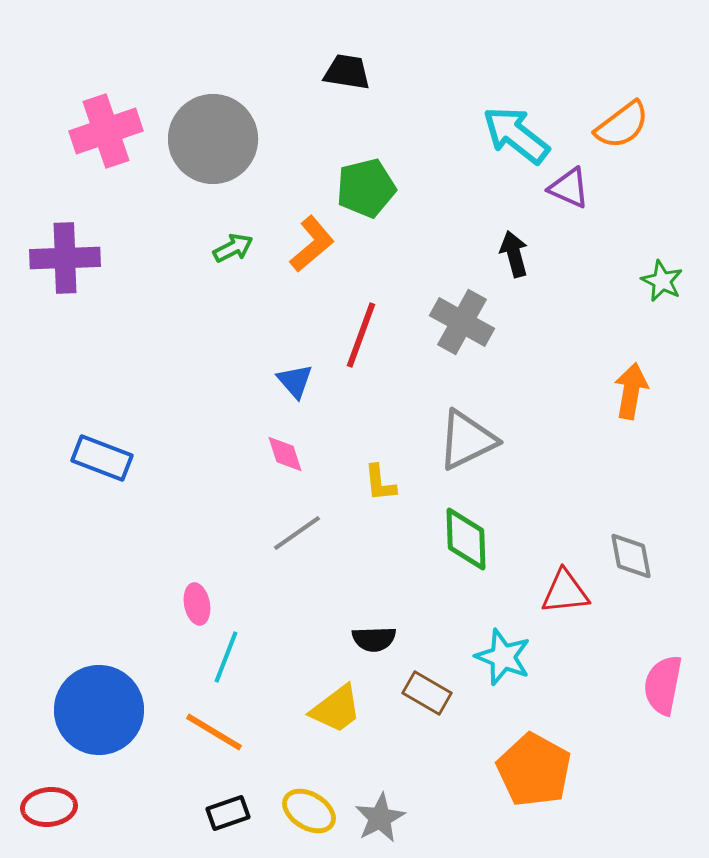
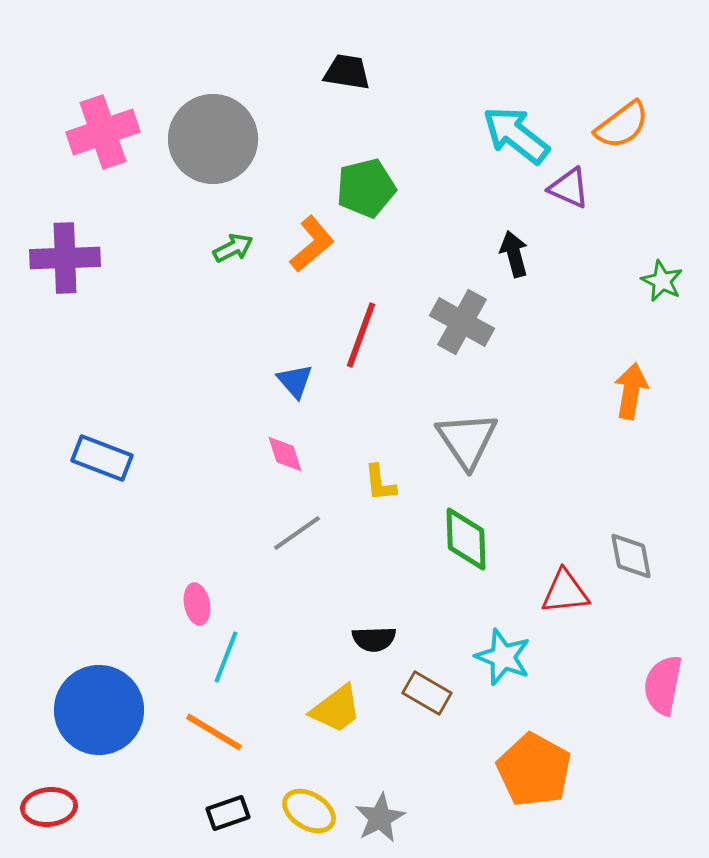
pink cross: moved 3 px left, 1 px down
gray triangle: rotated 38 degrees counterclockwise
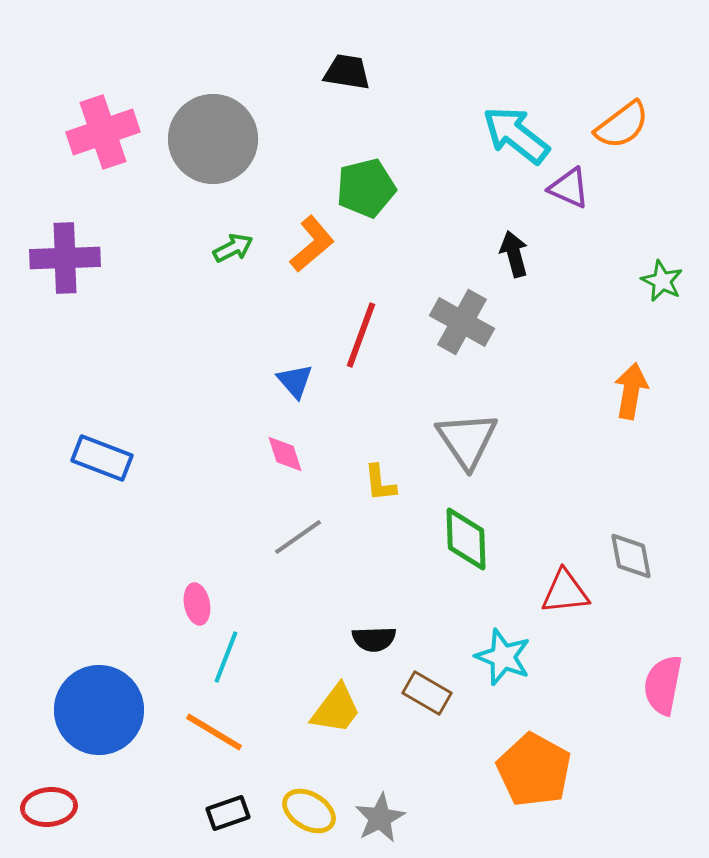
gray line: moved 1 px right, 4 px down
yellow trapezoid: rotated 16 degrees counterclockwise
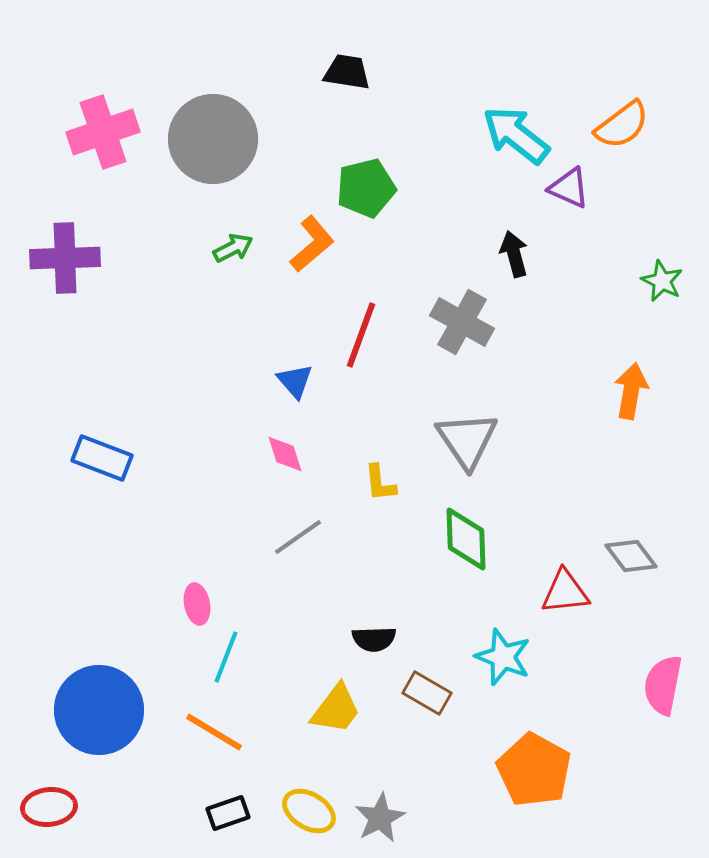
gray diamond: rotated 26 degrees counterclockwise
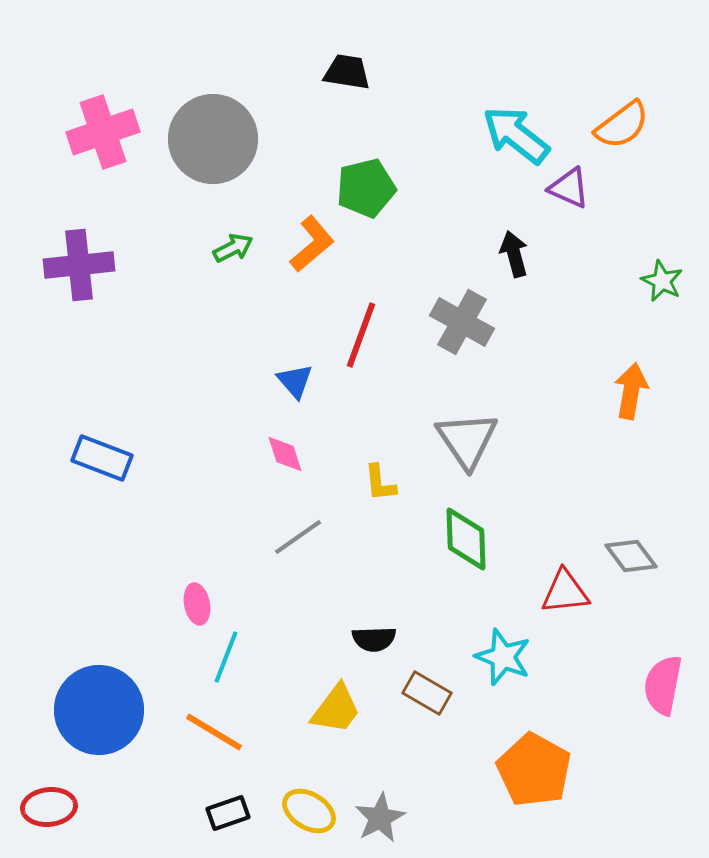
purple cross: moved 14 px right, 7 px down; rotated 4 degrees counterclockwise
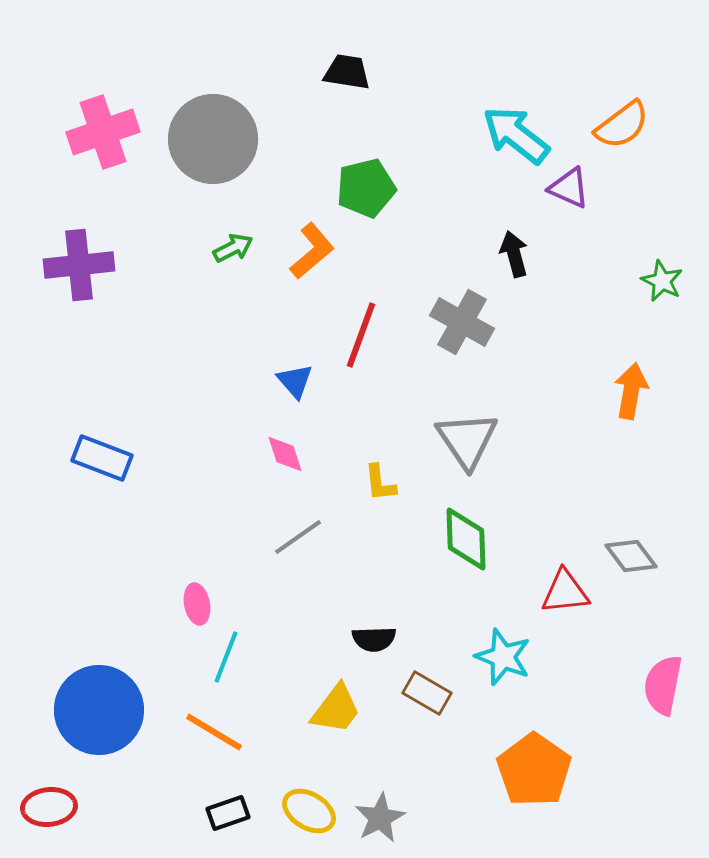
orange L-shape: moved 7 px down
orange pentagon: rotated 6 degrees clockwise
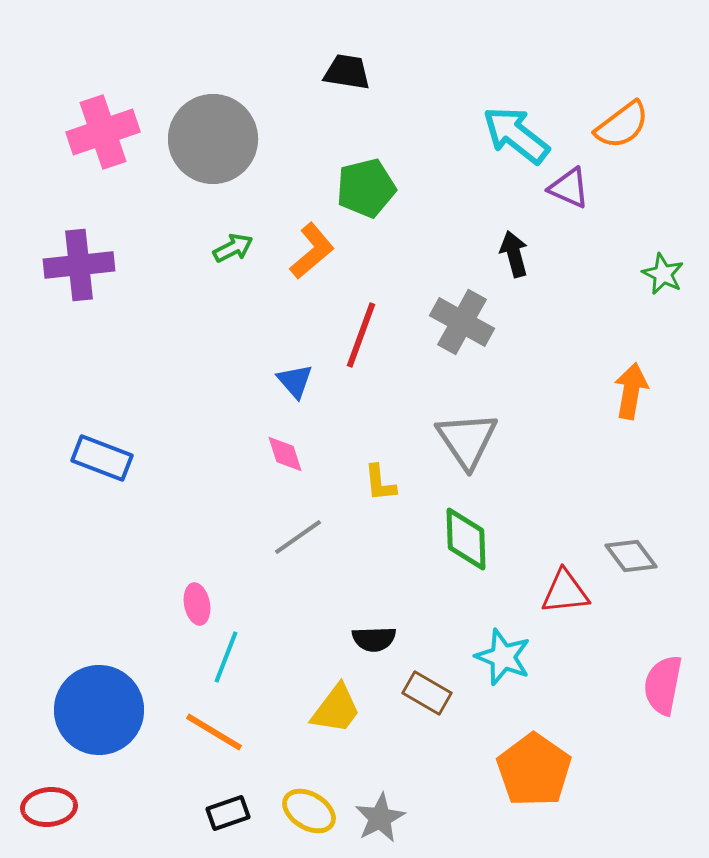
green star: moved 1 px right, 7 px up
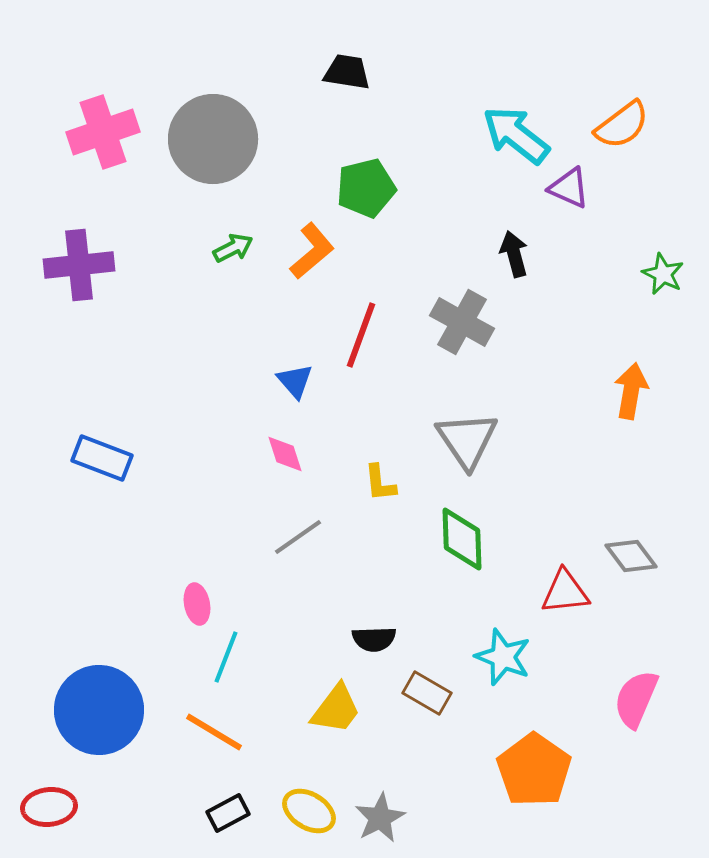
green diamond: moved 4 px left
pink semicircle: moved 27 px left, 14 px down; rotated 12 degrees clockwise
black rectangle: rotated 9 degrees counterclockwise
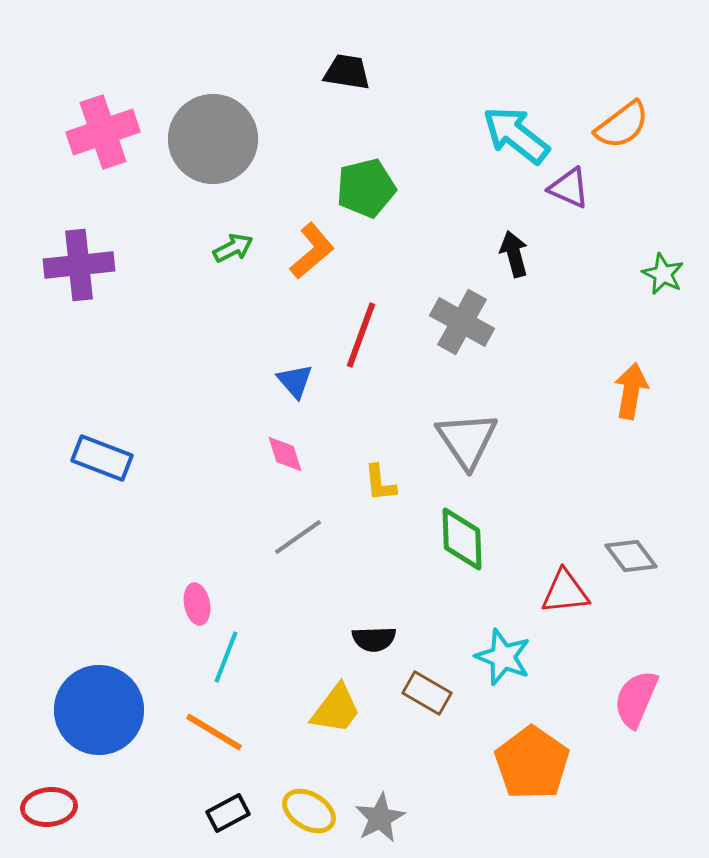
orange pentagon: moved 2 px left, 7 px up
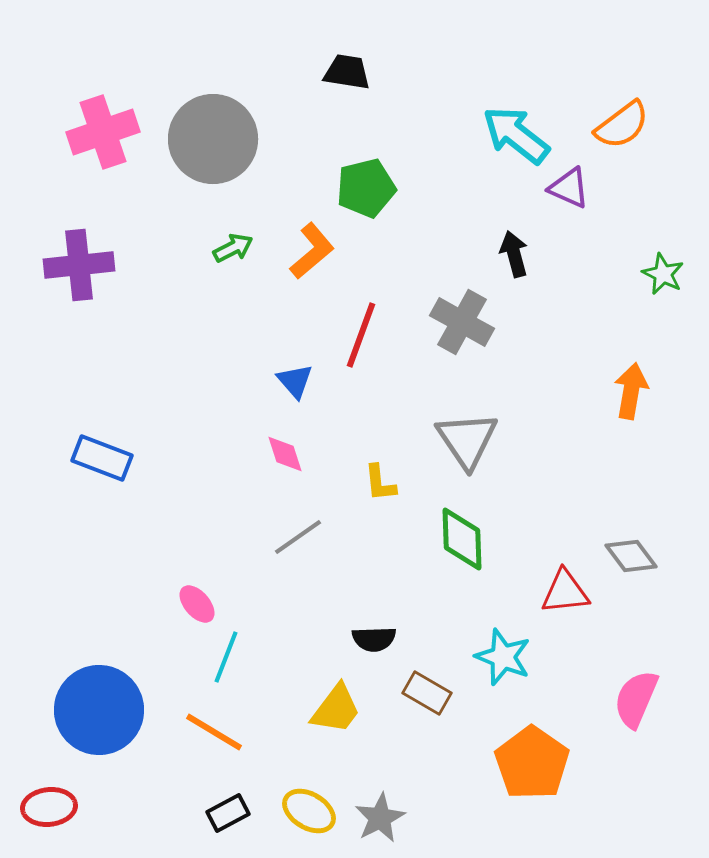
pink ellipse: rotated 30 degrees counterclockwise
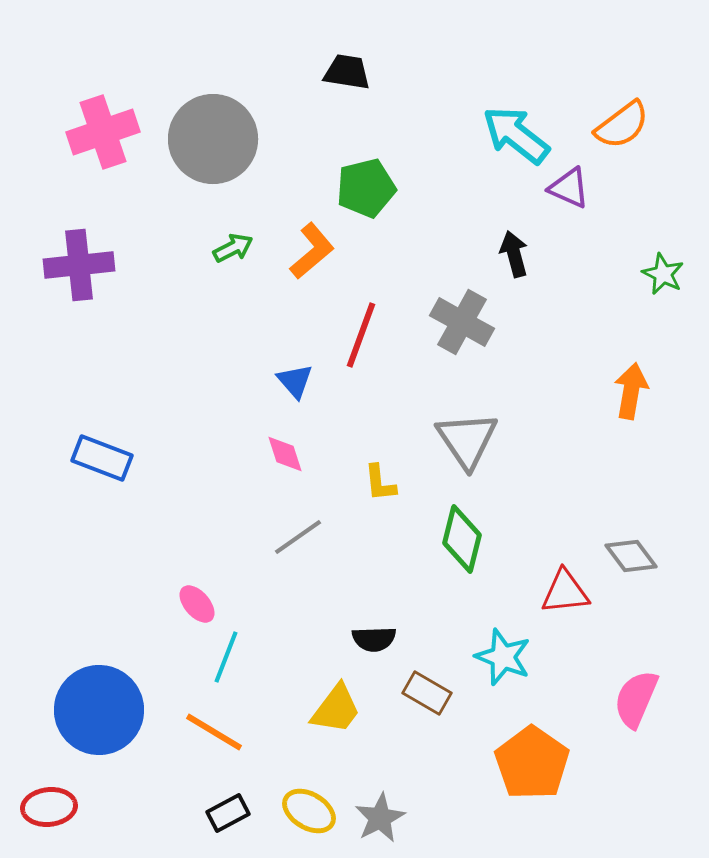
green diamond: rotated 16 degrees clockwise
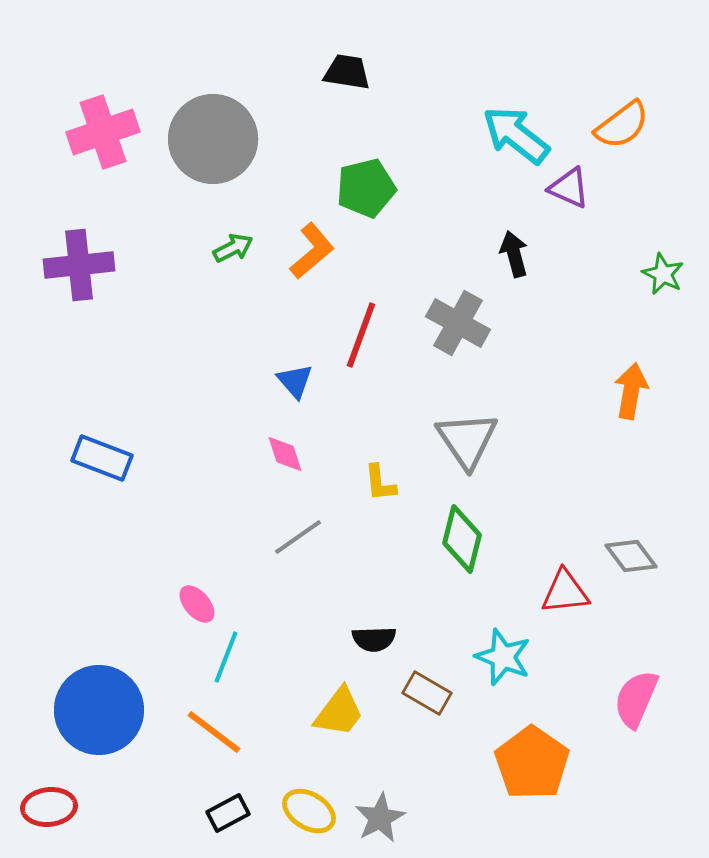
gray cross: moved 4 px left, 1 px down
yellow trapezoid: moved 3 px right, 3 px down
orange line: rotated 6 degrees clockwise
